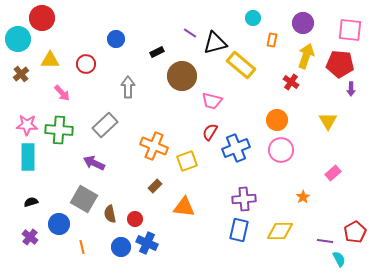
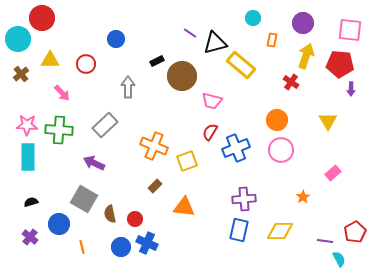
black rectangle at (157, 52): moved 9 px down
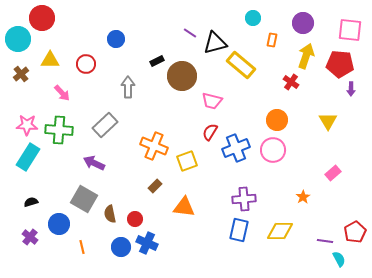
pink circle at (281, 150): moved 8 px left
cyan rectangle at (28, 157): rotated 32 degrees clockwise
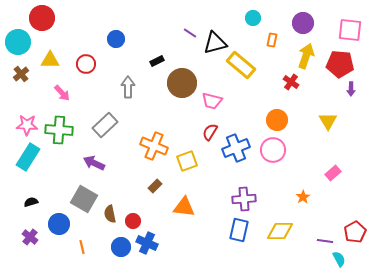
cyan circle at (18, 39): moved 3 px down
brown circle at (182, 76): moved 7 px down
red circle at (135, 219): moved 2 px left, 2 px down
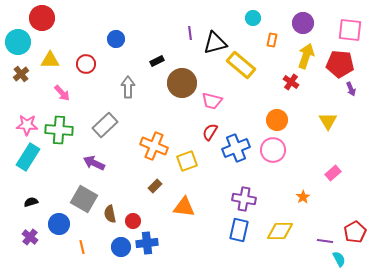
purple line at (190, 33): rotated 48 degrees clockwise
purple arrow at (351, 89): rotated 24 degrees counterclockwise
purple cross at (244, 199): rotated 15 degrees clockwise
blue cross at (147, 243): rotated 30 degrees counterclockwise
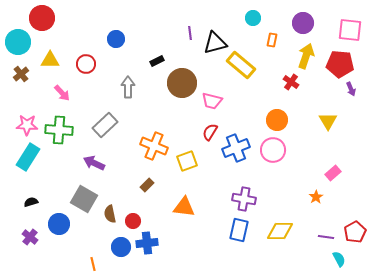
brown rectangle at (155, 186): moved 8 px left, 1 px up
orange star at (303, 197): moved 13 px right
purple line at (325, 241): moved 1 px right, 4 px up
orange line at (82, 247): moved 11 px right, 17 px down
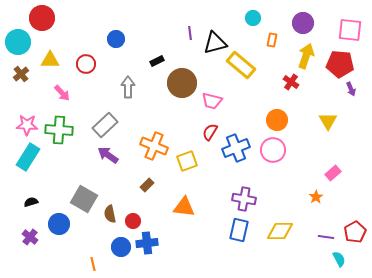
purple arrow at (94, 163): moved 14 px right, 8 px up; rotated 10 degrees clockwise
